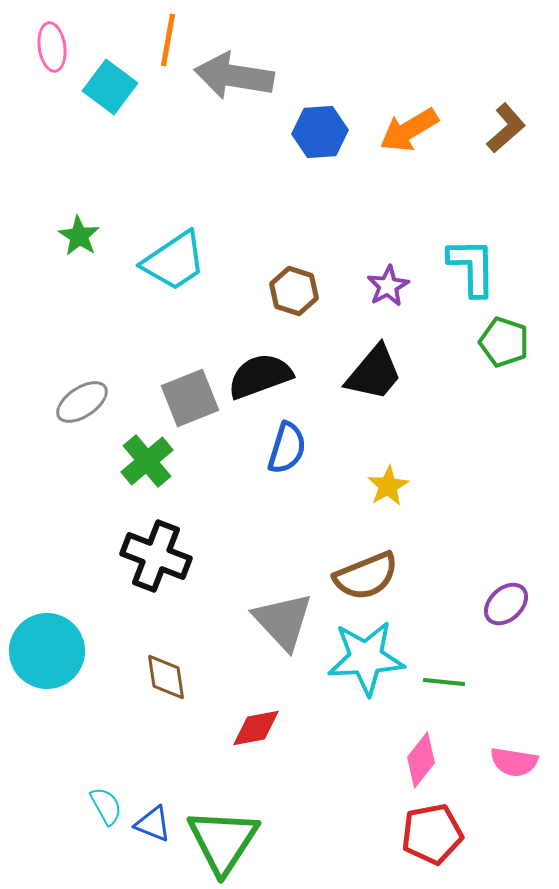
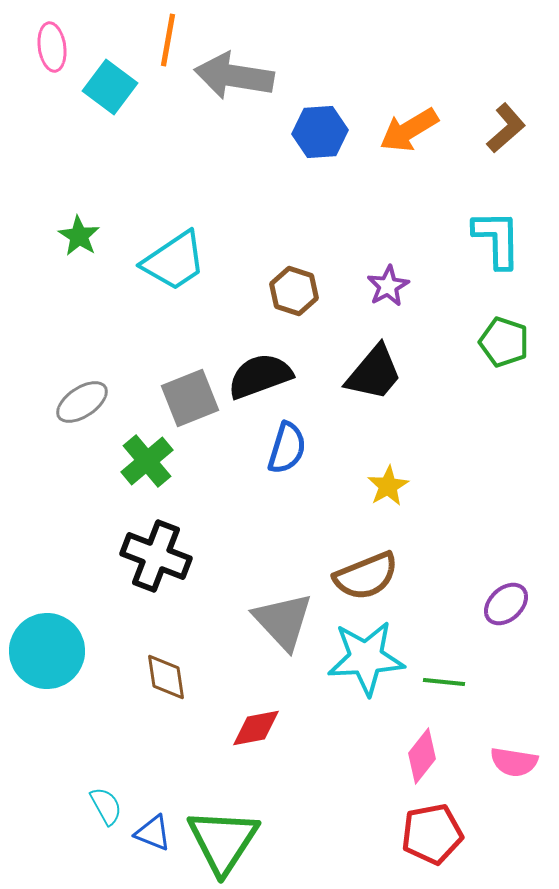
cyan L-shape: moved 25 px right, 28 px up
pink diamond: moved 1 px right, 4 px up
blue triangle: moved 9 px down
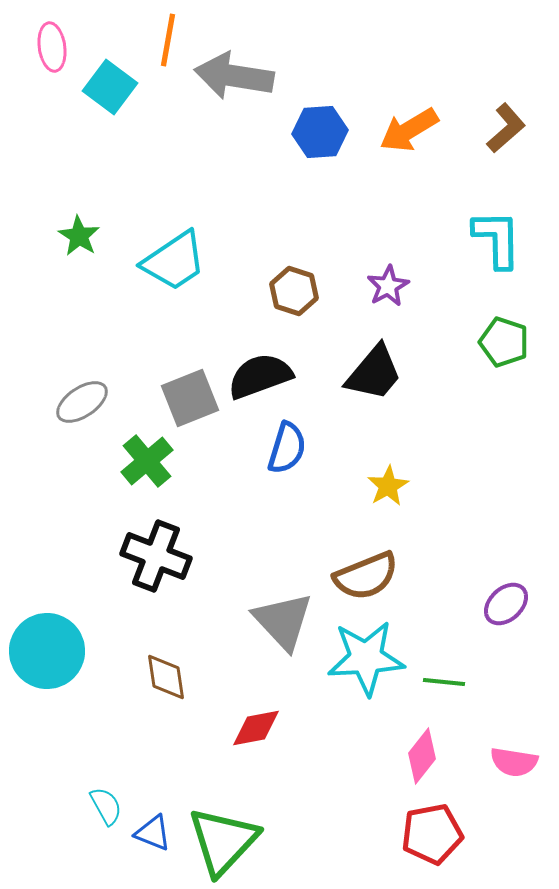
green triangle: rotated 10 degrees clockwise
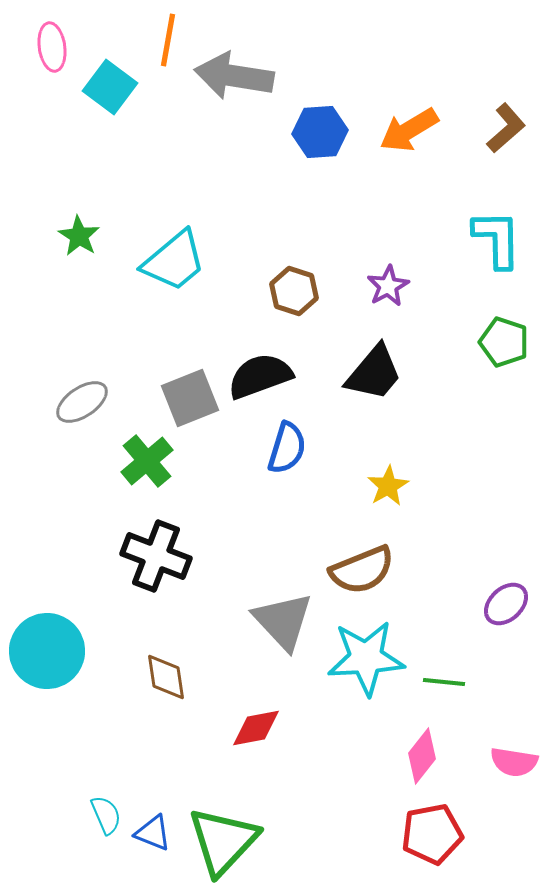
cyan trapezoid: rotated 6 degrees counterclockwise
brown semicircle: moved 4 px left, 6 px up
cyan semicircle: moved 9 px down; rotated 6 degrees clockwise
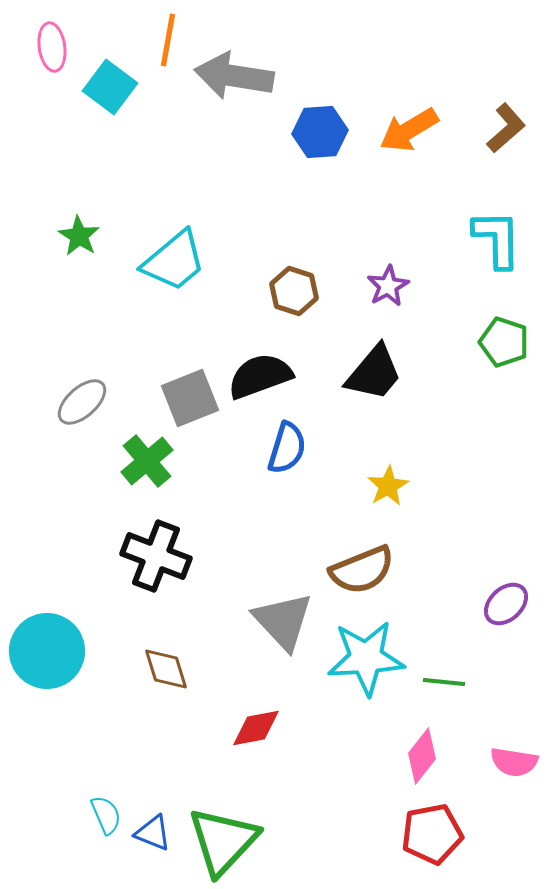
gray ellipse: rotated 8 degrees counterclockwise
brown diamond: moved 8 px up; rotated 9 degrees counterclockwise
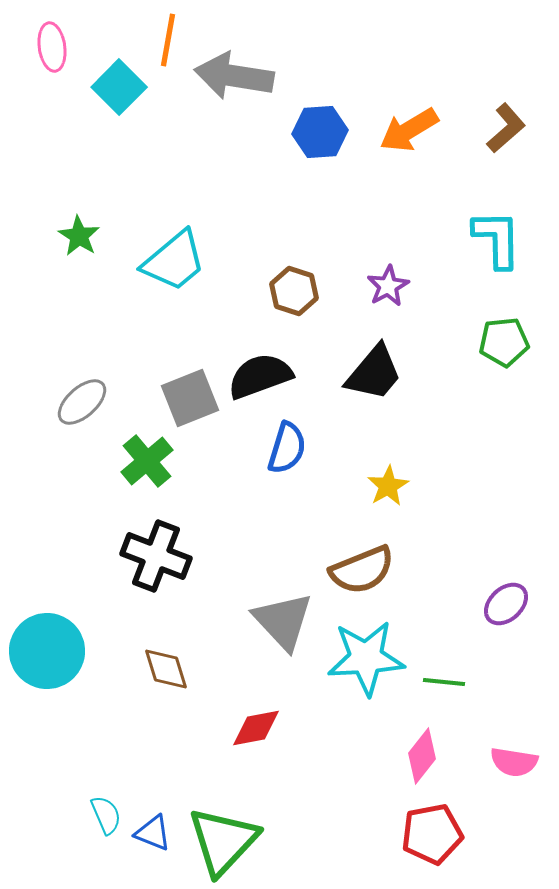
cyan square: moved 9 px right; rotated 8 degrees clockwise
green pentagon: rotated 24 degrees counterclockwise
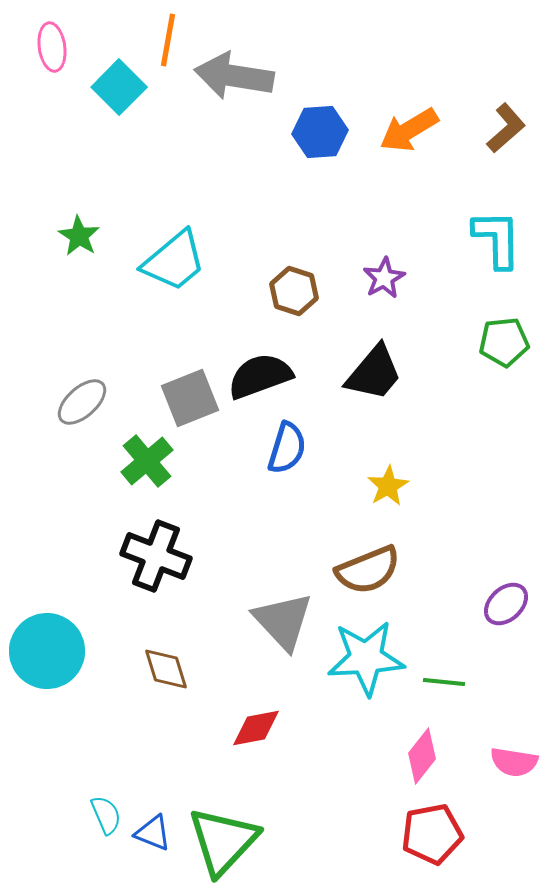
purple star: moved 4 px left, 8 px up
brown semicircle: moved 6 px right
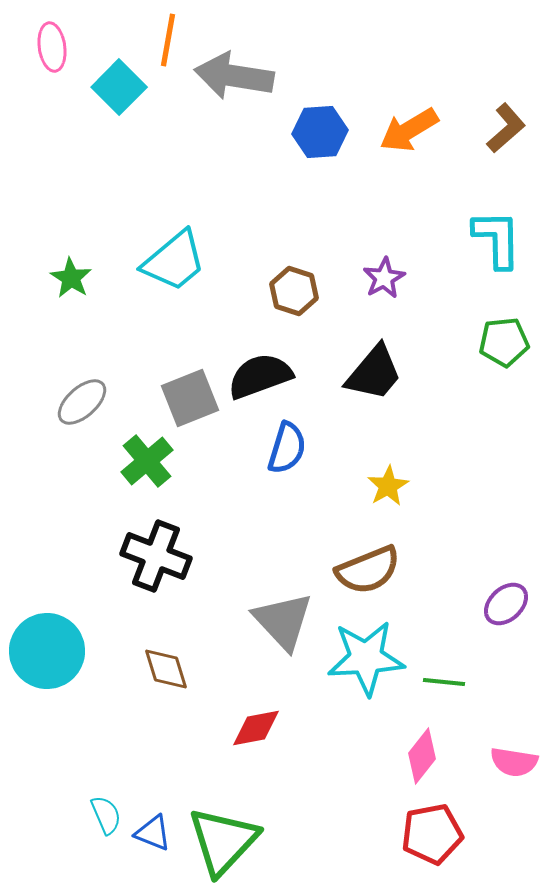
green star: moved 8 px left, 42 px down
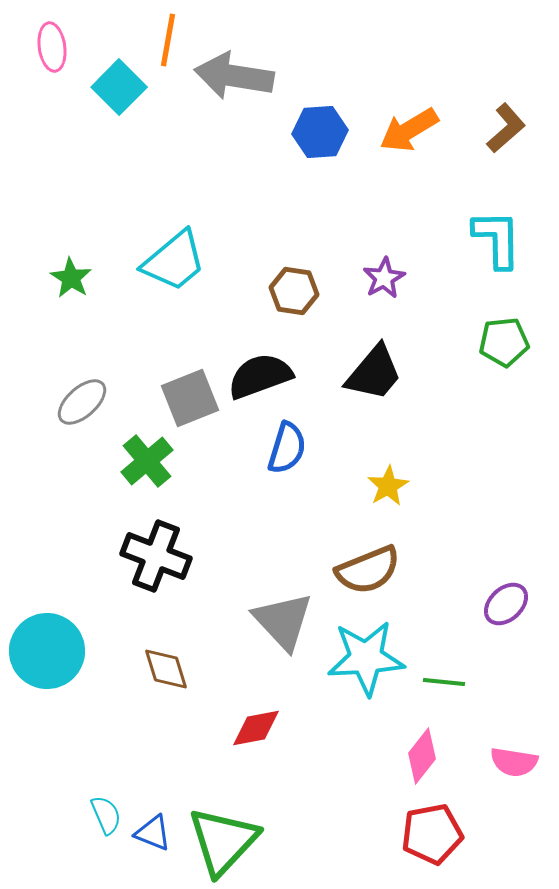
brown hexagon: rotated 9 degrees counterclockwise
